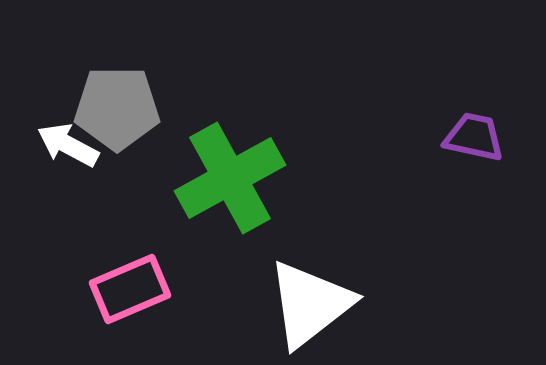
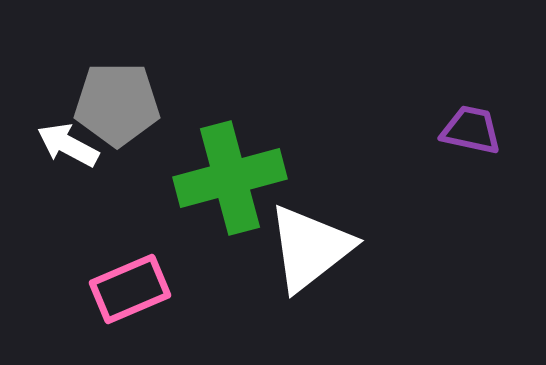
gray pentagon: moved 4 px up
purple trapezoid: moved 3 px left, 7 px up
green cross: rotated 14 degrees clockwise
white triangle: moved 56 px up
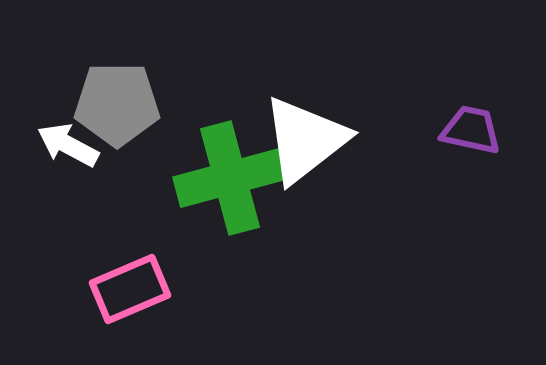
white triangle: moved 5 px left, 108 px up
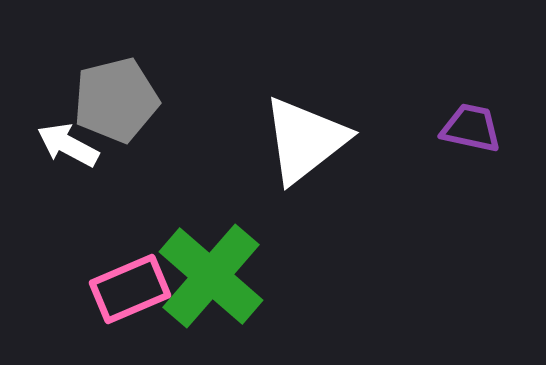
gray pentagon: moved 1 px left, 4 px up; rotated 14 degrees counterclockwise
purple trapezoid: moved 2 px up
green cross: moved 19 px left, 98 px down; rotated 34 degrees counterclockwise
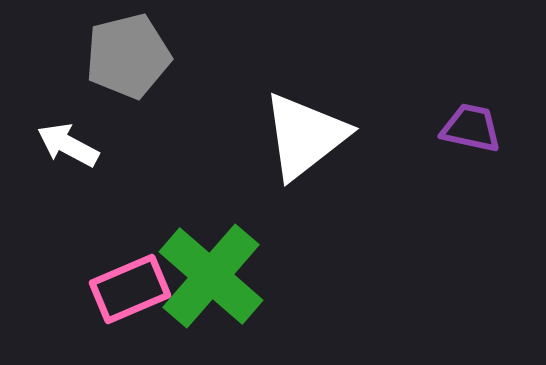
gray pentagon: moved 12 px right, 44 px up
white triangle: moved 4 px up
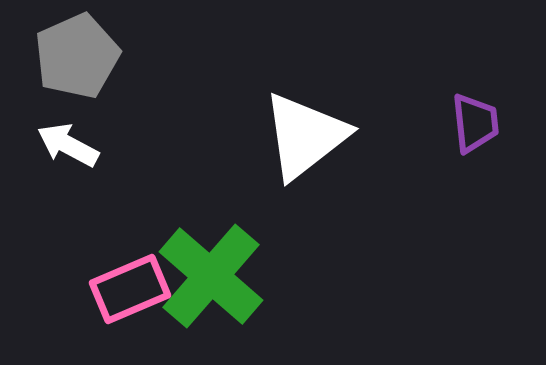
gray pentagon: moved 51 px left; rotated 10 degrees counterclockwise
purple trapezoid: moved 4 px right, 5 px up; rotated 72 degrees clockwise
